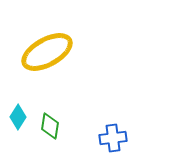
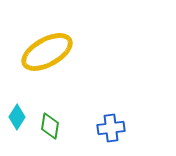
cyan diamond: moved 1 px left
blue cross: moved 2 px left, 10 px up
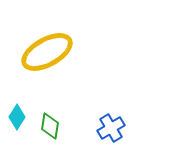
blue cross: rotated 24 degrees counterclockwise
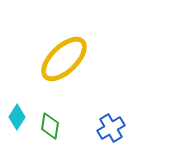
yellow ellipse: moved 17 px right, 7 px down; rotated 15 degrees counterclockwise
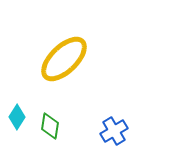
blue cross: moved 3 px right, 3 px down
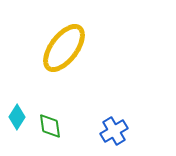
yellow ellipse: moved 11 px up; rotated 9 degrees counterclockwise
green diamond: rotated 16 degrees counterclockwise
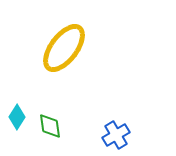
blue cross: moved 2 px right, 4 px down
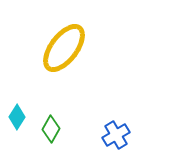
green diamond: moved 1 px right, 3 px down; rotated 36 degrees clockwise
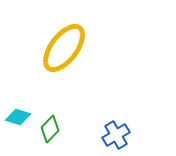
cyan diamond: moved 1 px right; rotated 75 degrees clockwise
green diamond: moved 1 px left; rotated 16 degrees clockwise
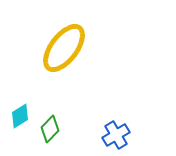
cyan diamond: moved 2 px right, 1 px up; rotated 50 degrees counterclockwise
